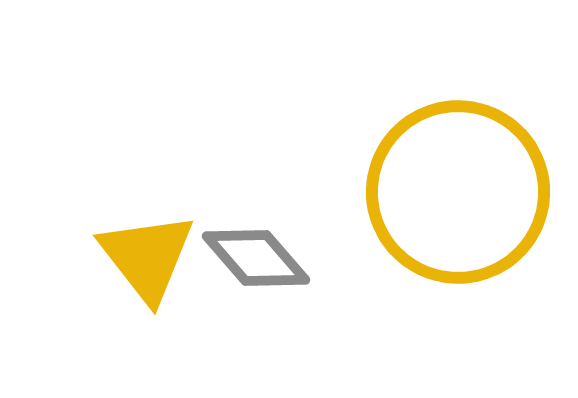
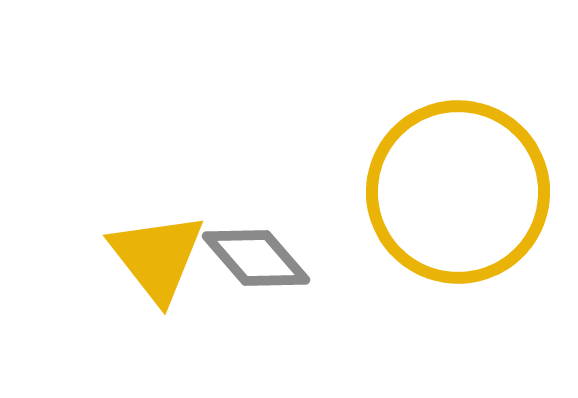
yellow triangle: moved 10 px right
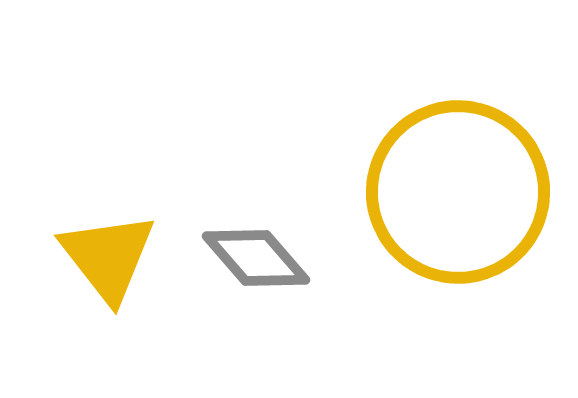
yellow triangle: moved 49 px left
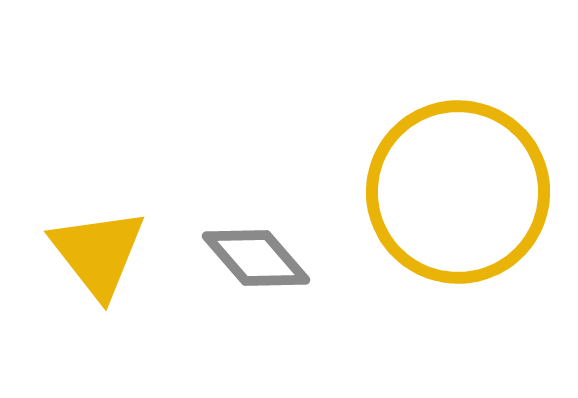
yellow triangle: moved 10 px left, 4 px up
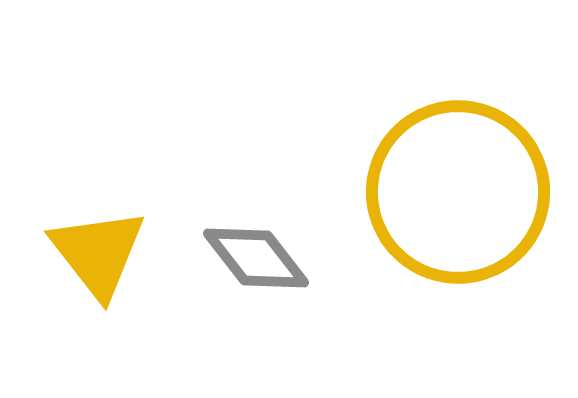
gray diamond: rotated 3 degrees clockwise
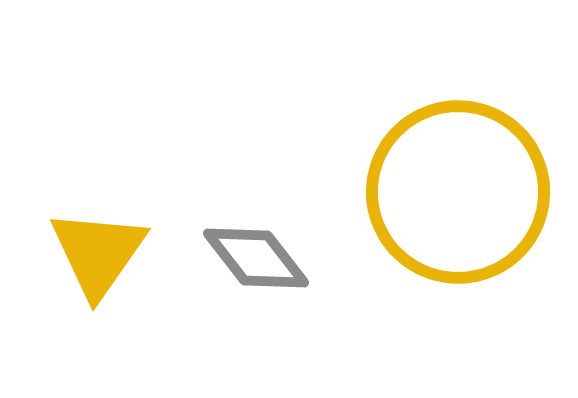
yellow triangle: rotated 13 degrees clockwise
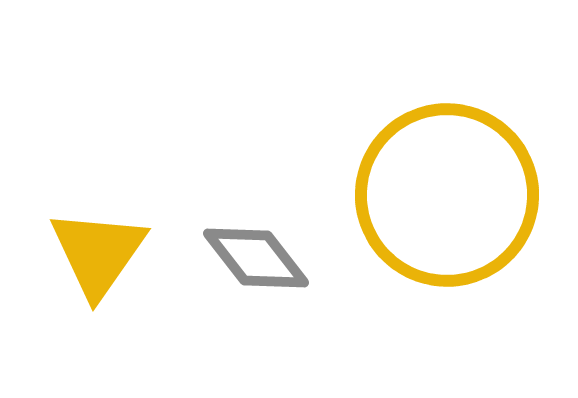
yellow circle: moved 11 px left, 3 px down
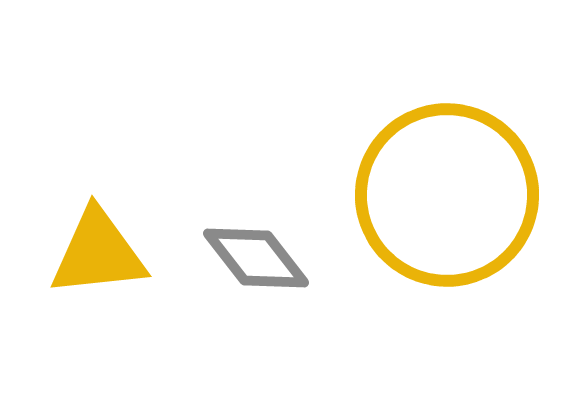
yellow triangle: rotated 49 degrees clockwise
